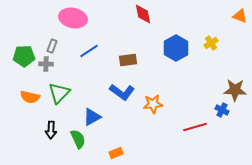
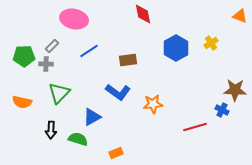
pink ellipse: moved 1 px right, 1 px down
gray rectangle: rotated 24 degrees clockwise
blue L-shape: moved 4 px left
orange semicircle: moved 8 px left, 5 px down
green semicircle: rotated 48 degrees counterclockwise
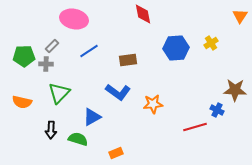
orange triangle: rotated 42 degrees clockwise
blue hexagon: rotated 25 degrees clockwise
blue cross: moved 5 px left
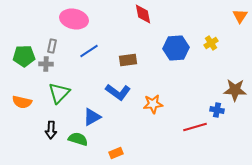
gray rectangle: rotated 32 degrees counterclockwise
blue cross: rotated 16 degrees counterclockwise
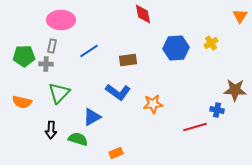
pink ellipse: moved 13 px left, 1 px down; rotated 12 degrees counterclockwise
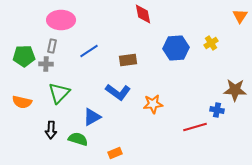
orange rectangle: moved 1 px left
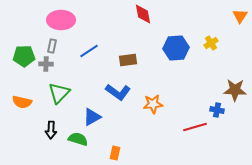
orange rectangle: rotated 56 degrees counterclockwise
